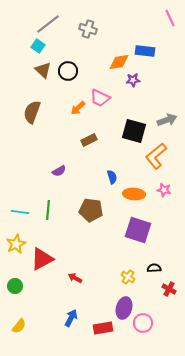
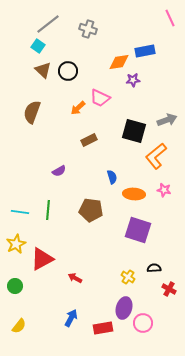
blue rectangle: rotated 18 degrees counterclockwise
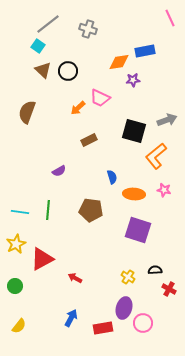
brown semicircle: moved 5 px left
black semicircle: moved 1 px right, 2 px down
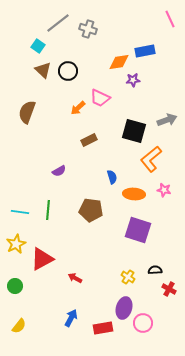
pink line: moved 1 px down
gray line: moved 10 px right, 1 px up
orange L-shape: moved 5 px left, 3 px down
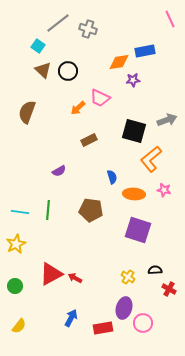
red triangle: moved 9 px right, 15 px down
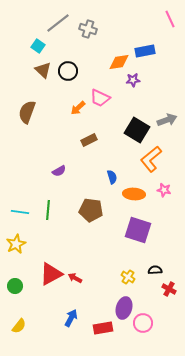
black square: moved 3 px right, 1 px up; rotated 15 degrees clockwise
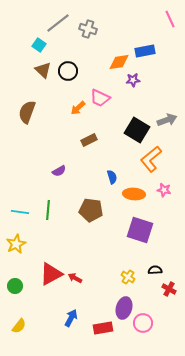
cyan square: moved 1 px right, 1 px up
purple square: moved 2 px right
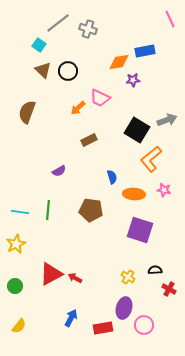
pink circle: moved 1 px right, 2 px down
